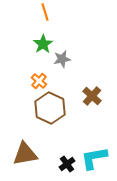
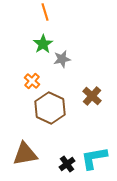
orange cross: moved 7 px left
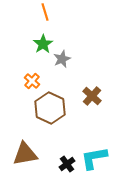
gray star: rotated 12 degrees counterclockwise
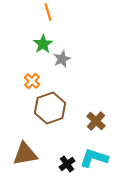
orange line: moved 3 px right
brown cross: moved 4 px right, 25 px down
brown hexagon: rotated 16 degrees clockwise
cyan L-shape: rotated 28 degrees clockwise
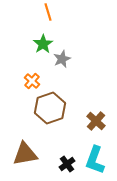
cyan L-shape: moved 1 px right, 2 px down; rotated 88 degrees counterclockwise
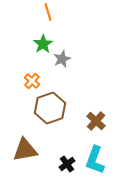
brown triangle: moved 4 px up
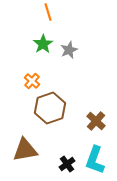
gray star: moved 7 px right, 9 px up
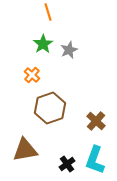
orange cross: moved 6 px up
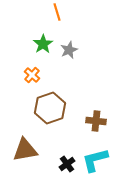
orange line: moved 9 px right
brown cross: rotated 36 degrees counterclockwise
cyan L-shape: rotated 56 degrees clockwise
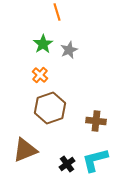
orange cross: moved 8 px right
brown triangle: rotated 12 degrees counterclockwise
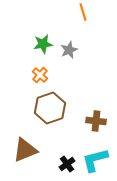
orange line: moved 26 px right
green star: rotated 24 degrees clockwise
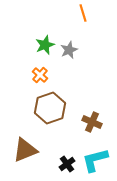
orange line: moved 1 px down
green star: moved 2 px right, 1 px down; rotated 12 degrees counterclockwise
brown cross: moved 4 px left, 1 px down; rotated 18 degrees clockwise
